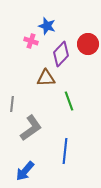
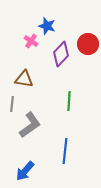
pink cross: rotated 16 degrees clockwise
brown triangle: moved 22 px left, 1 px down; rotated 12 degrees clockwise
green line: rotated 24 degrees clockwise
gray L-shape: moved 1 px left, 3 px up
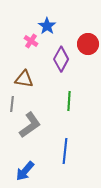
blue star: rotated 18 degrees clockwise
purple diamond: moved 5 px down; rotated 15 degrees counterclockwise
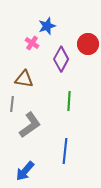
blue star: rotated 18 degrees clockwise
pink cross: moved 1 px right, 2 px down
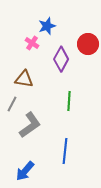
gray line: rotated 21 degrees clockwise
